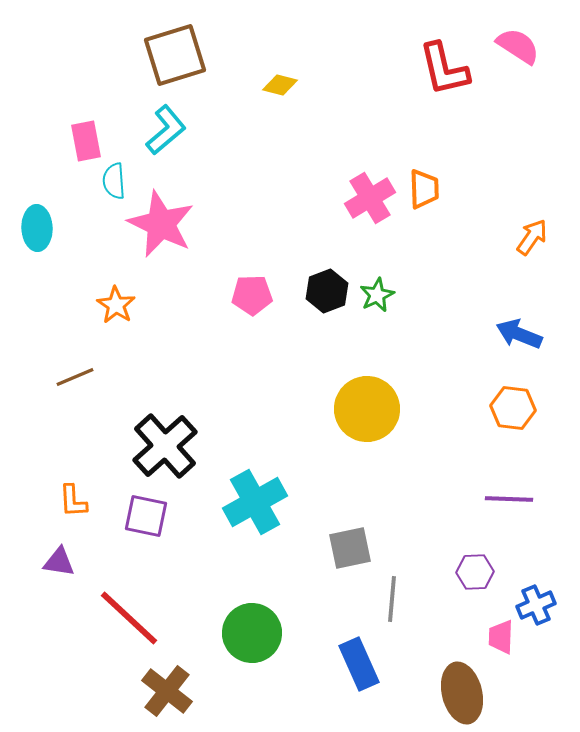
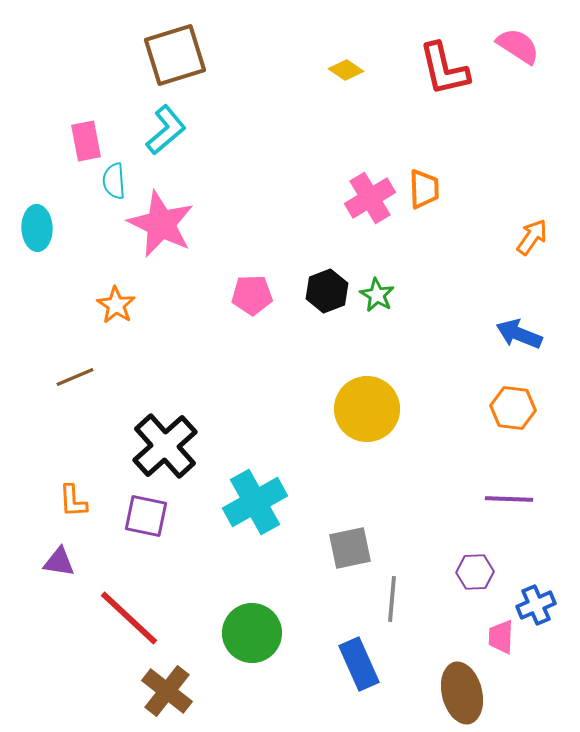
yellow diamond: moved 66 px right, 15 px up; rotated 20 degrees clockwise
green star: rotated 16 degrees counterclockwise
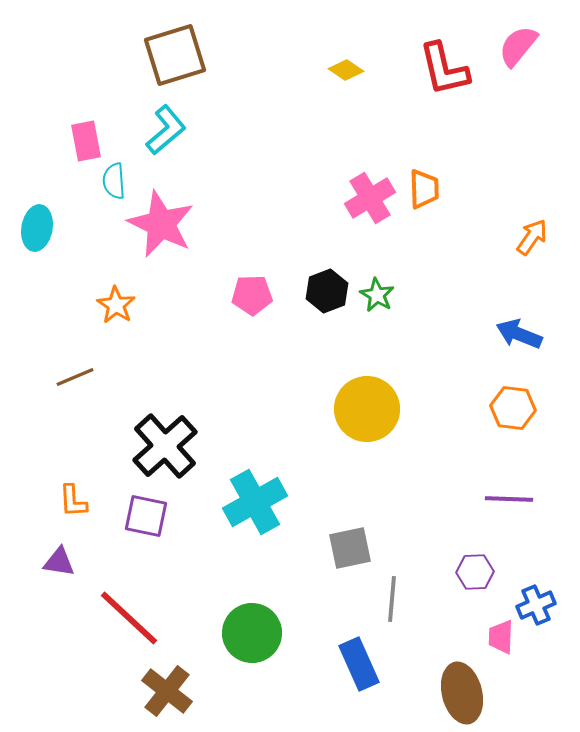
pink semicircle: rotated 84 degrees counterclockwise
cyan ellipse: rotated 12 degrees clockwise
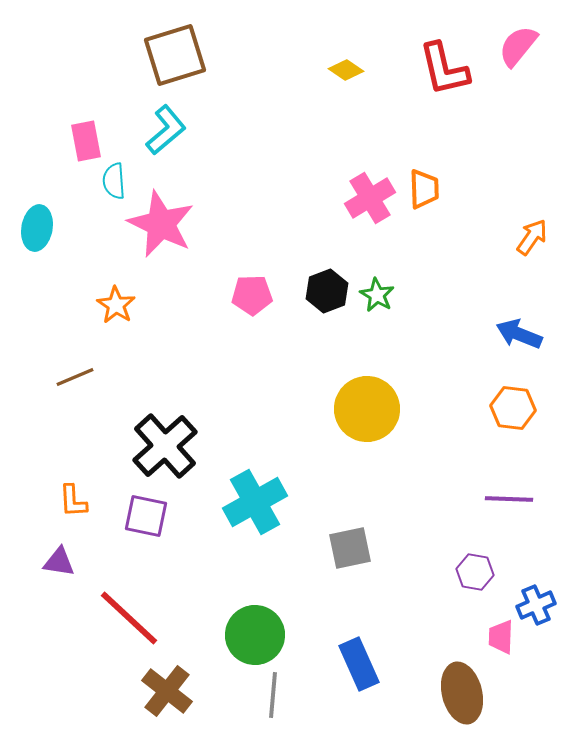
purple hexagon: rotated 12 degrees clockwise
gray line: moved 119 px left, 96 px down
green circle: moved 3 px right, 2 px down
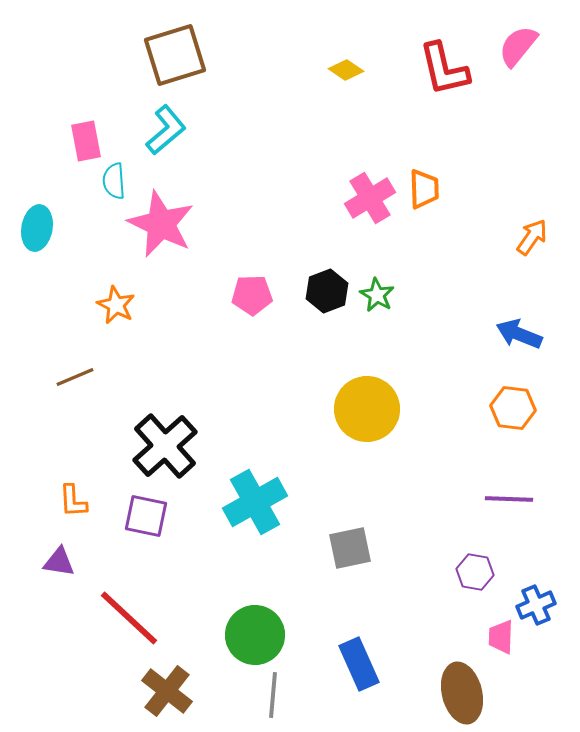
orange star: rotated 6 degrees counterclockwise
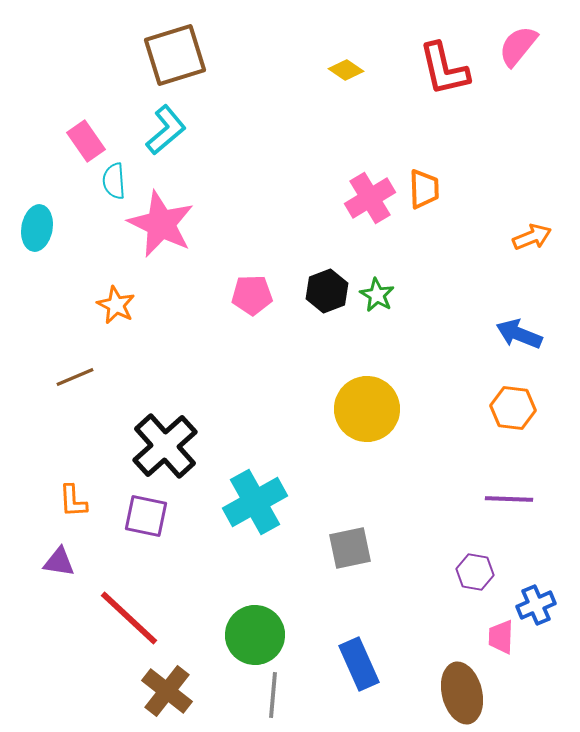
pink rectangle: rotated 24 degrees counterclockwise
orange arrow: rotated 33 degrees clockwise
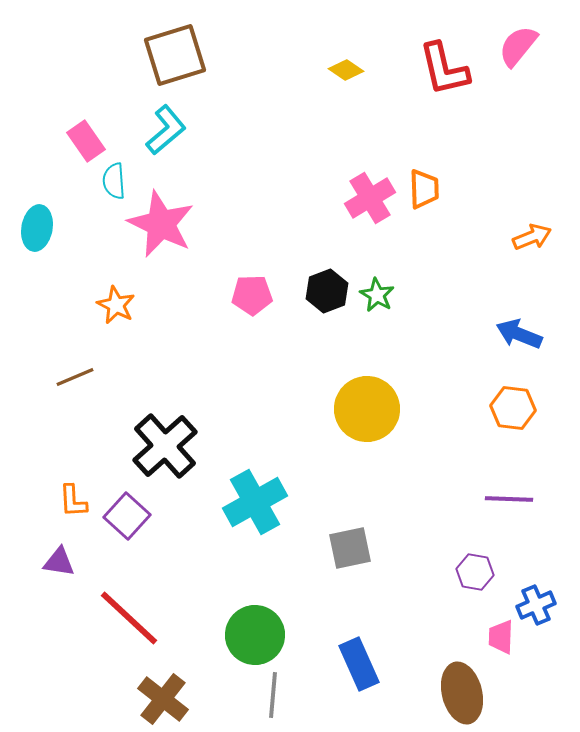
purple square: moved 19 px left; rotated 30 degrees clockwise
brown cross: moved 4 px left, 8 px down
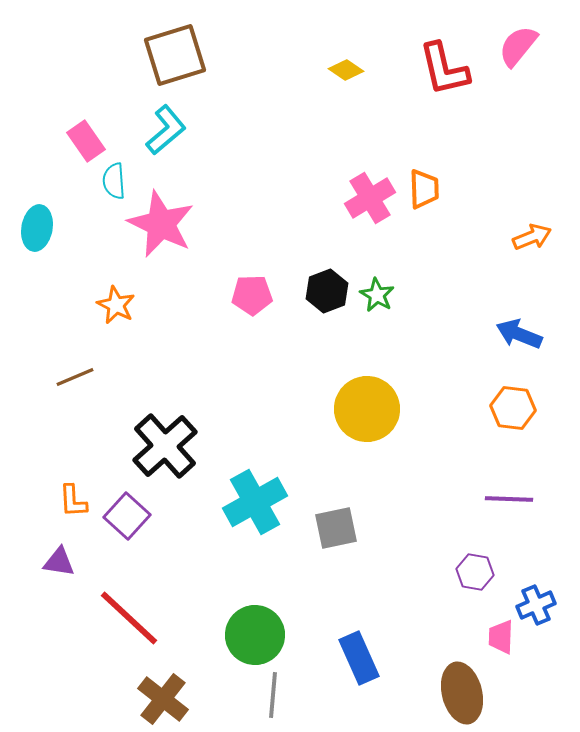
gray square: moved 14 px left, 20 px up
blue rectangle: moved 6 px up
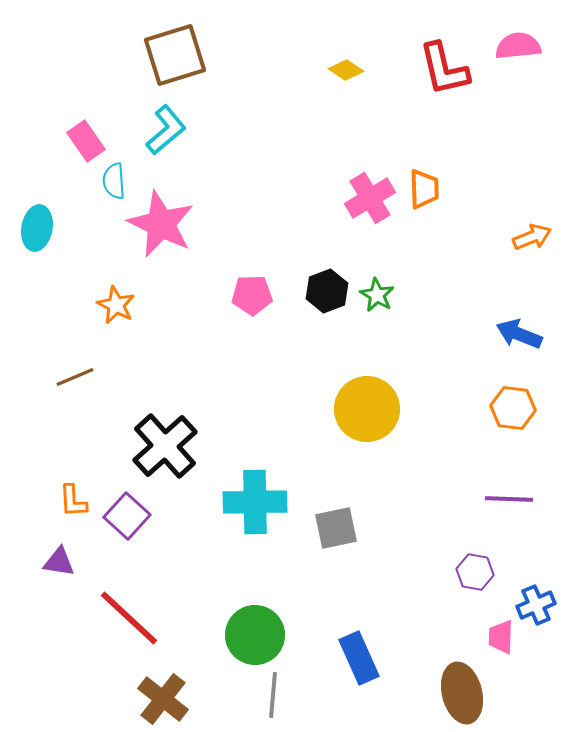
pink semicircle: rotated 45 degrees clockwise
cyan cross: rotated 28 degrees clockwise
